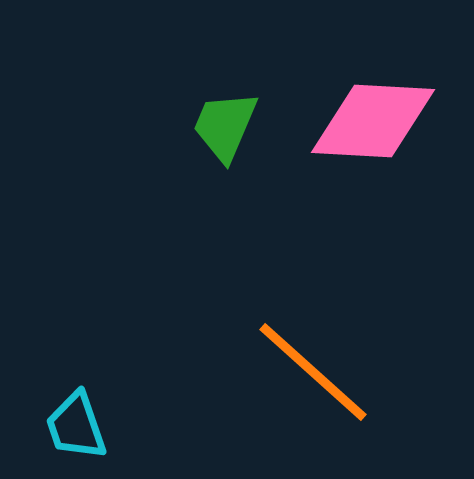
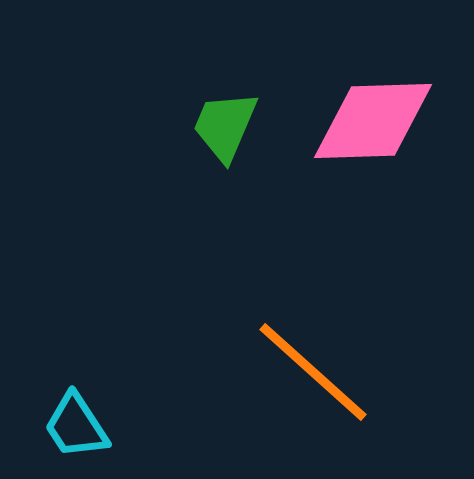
pink diamond: rotated 5 degrees counterclockwise
cyan trapezoid: rotated 14 degrees counterclockwise
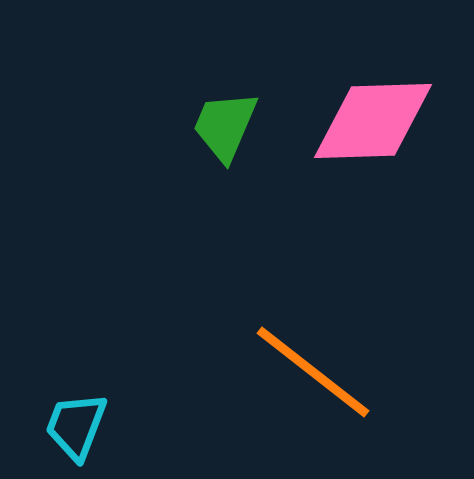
orange line: rotated 4 degrees counterclockwise
cyan trapezoid: rotated 54 degrees clockwise
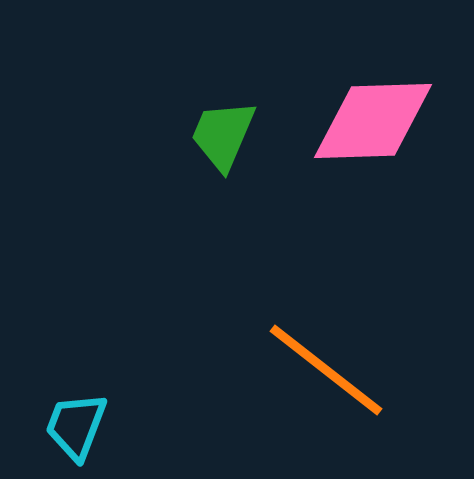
green trapezoid: moved 2 px left, 9 px down
orange line: moved 13 px right, 2 px up
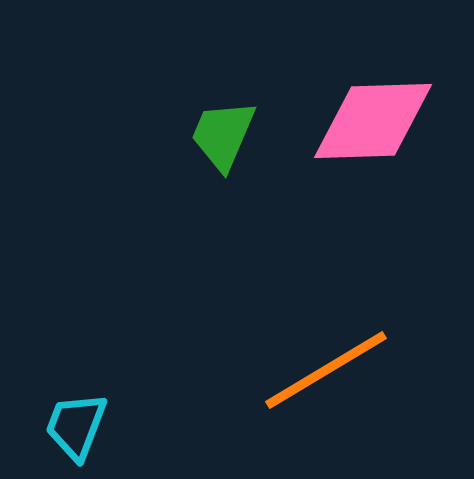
orange line: rotated 69 degrees counterclockwise
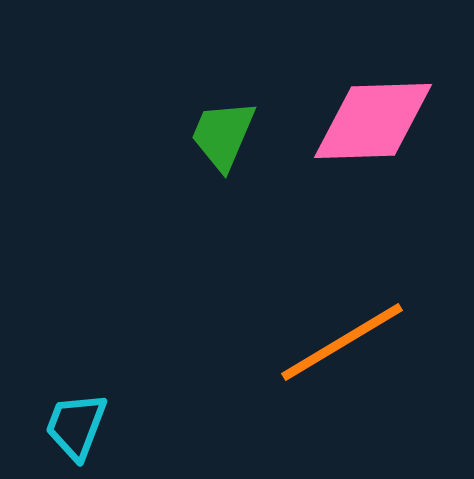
orange line: moved 16 px right, 28 px up
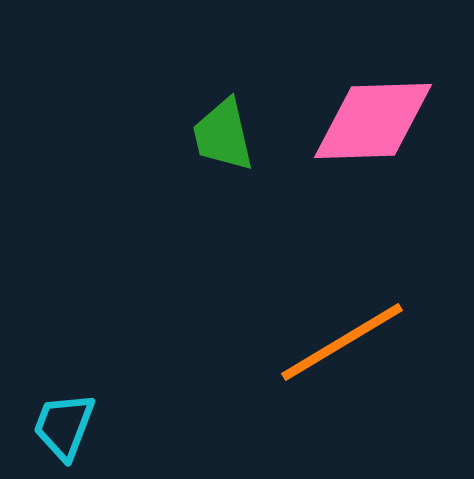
green trapezoid: rotated 36 degrees counterclockwise
cyan trapezoid: moved 12 px left
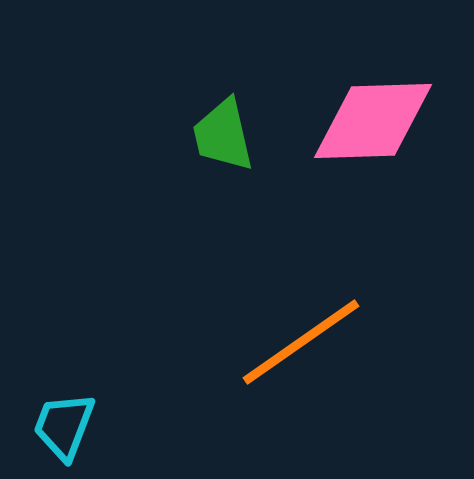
orange line: moved 41 px left; rotated 4 degrees counterclockwise
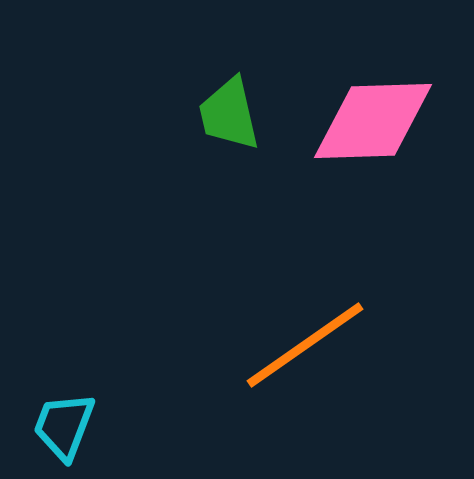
green trapezoid: moved 6 px right, 21 px up
orange line: moved 4 px right, 3 px down
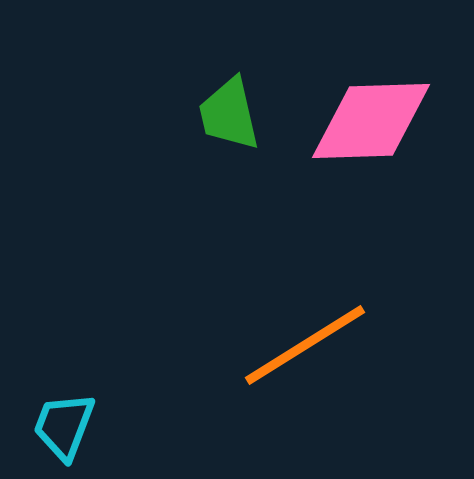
pink diamond: moved 2 px left
orange line: rotated 3 degrees clockwise
